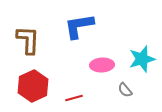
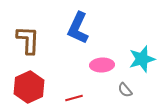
blue L-shape: moved 1 px left, 2 px down; rotated 56 degrees counterclockwise
red hexagon: moved 4 px left, 1 px down
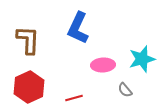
pink ellipse: moved 1 px right
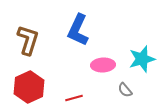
blue L-shape: moved 2 px down
brown L-shape: rotated 16 degrees clockwise
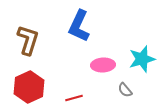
blue L-shape: moved 1 px right, 4 px up
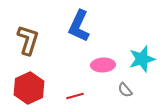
red hexagon: moved 1 px down
red line: moved 1 px right, 2 px up
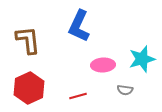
brown L-shape: rotated 24 degrees counterclockwise
gray semicircle: rotated 42 degrees counterclockwise
red line: moved 3 px right
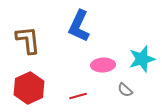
gray semicircle: rotated 35 degrees clockwise
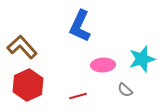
blue L-shape: moved 1 px right
brown L-shape: moved 6 px left, 7 px down; rotated 36 degrees counterclockwise
red hexagon: moved 1 px left, 3 px up
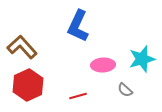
blue L-shape: moved 2 px left
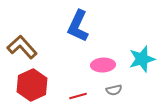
red hexagon: moved 4 px right
gray semicircle: moved 11 px left; rotated 56 degrees counterclockwise
